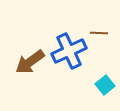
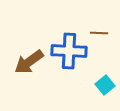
blue cross: rotated 28 degrees clockwise
brown arrow: moved 1 px left
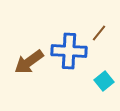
brown line: rotated 54 degrees counterclockwise
cyan square: moved 1 px left, 4 px up
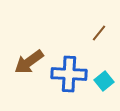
blue cross: moved 23 px down
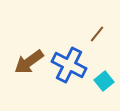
brown line: moved 2 px left, 1 px down
blue cross: moved 9 px up; rotated 24 degrees clockwise
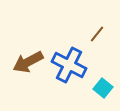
brown arrow: moved 1 px left; rotated 8 degrees clockwise
cyan square: moved 1 px left, 7 px down; rotated 12 degrees counterclockwise
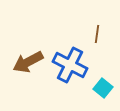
brown line: rotated 30 degrees counterclockwise
blue cross: moved 1 px right
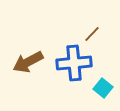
brown line: moved 5 px left; rotated 36 degrees clockwise
blue cross: moved 4 px right, 2 px up; rotated 32 degrees counterclockwise
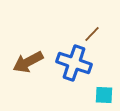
blue cross: rotated 24 degrees clockwise
cyan square: moved 1 px right, 7 px down; rotated 36 degrees counterclockwise
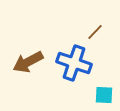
brown line: moved 3 px right, 2 px up
